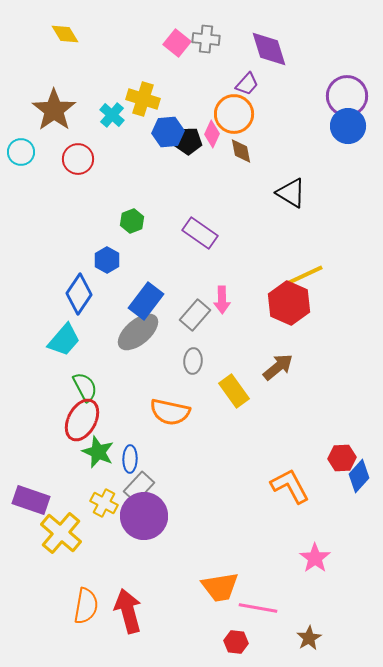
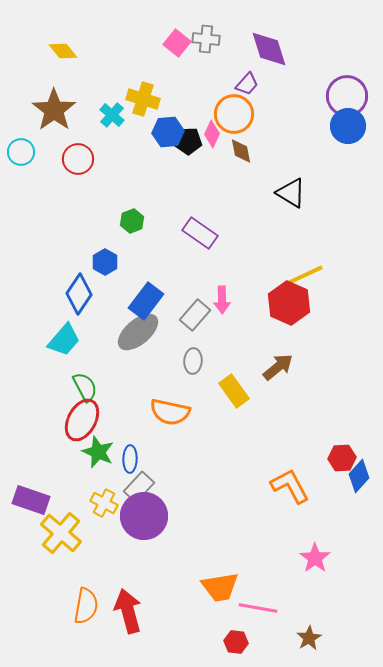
yellow diamond at (65, 34): moved 2 px left, 17 px down; rotated 8 degrees counterclockwise
blue hexagon at (107, 260): moved 2 px left, 2 px down
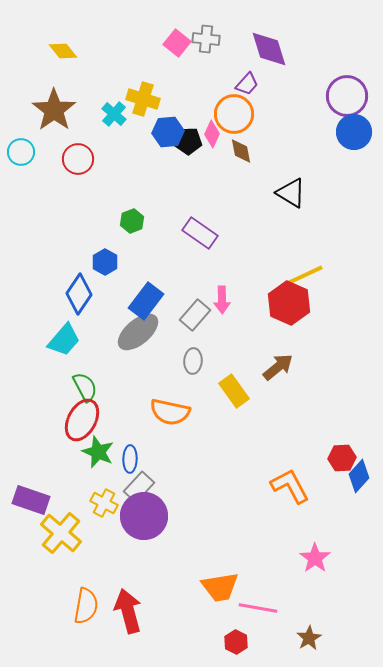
cyan cross at (112, 115): moved 2 px right, 1 px up
blue circle at (348, 126): moved 6 px right, 6 px down
red hexagon at (236, 642): rotated 20 degrees clockwise
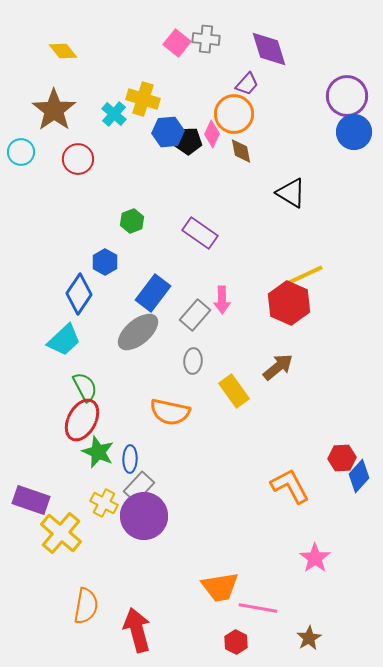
blue rectangle at (146, 301): moved 7 px right, 8 px up
cyan trapezoid at (64, 340): rotated 6 degrees clockwise
red arrow at (128, 611): moved 9 px right, 19 px down
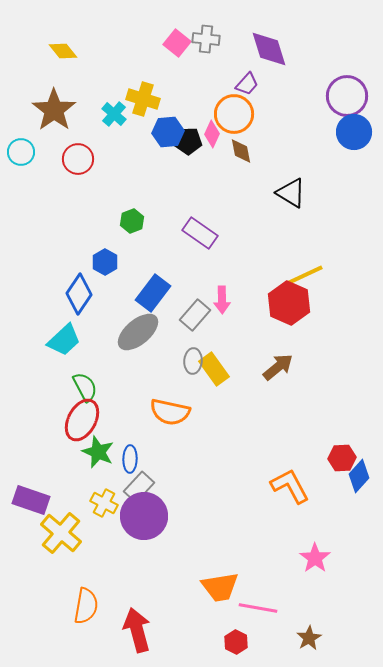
yellow rectangle at (234, 391): moved 20 px left, 22 px up
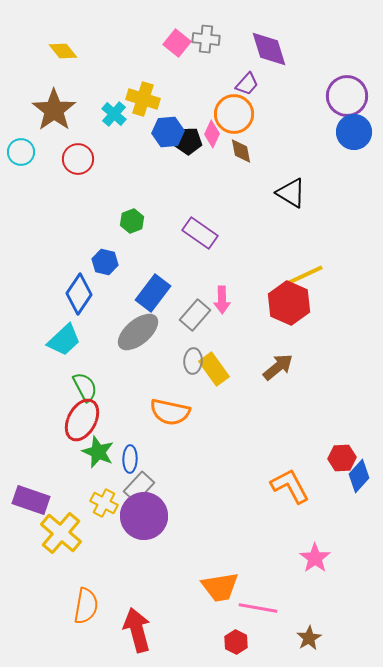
blue hexagon at (105, 262): rotated 15 degrees counterclockwise
